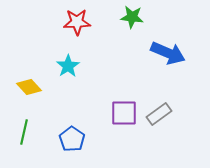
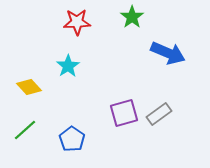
green star: rotated 30 degrees clockwise
purple square: rotated 16 degrees counterclockwise
green line: moved 1 px right, 2 px up; rotated 35 degrees clockwise
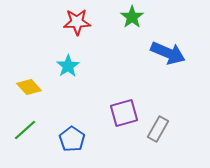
gray rectangle: moved 1 px left, 15 px down; rotated 25 degrees counterclockwise
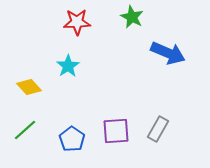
green star: rotated 10 degrees counterclockwise
purple square: moved 8 px left, 18 px down; rotated 12 degrees clockwise
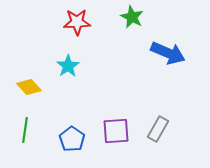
green line: rotated 40 degrees counterclockwise
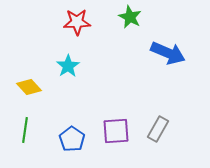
green star: moved 2 px left
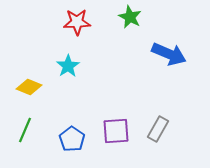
blue arrow: moved 1 px right, 1 px down
yellow diamond: rotated 25 degrees counterclockwise
green line: rotated 15 degrees clockwise
